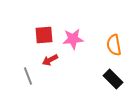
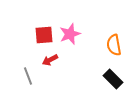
pink star: moved 3 px left, 5 px up; rotated 15 degrees counterclockwise
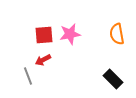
pink star: rotated 10 degrees clockwise
orange semicircle: moved 3 px right, 11 px up
red arrow: moved 7 px left
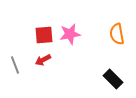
gray line: moved 13 px left, 11 px up
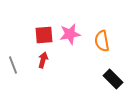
orange semicircle: moved 15 px left, 7 px down
red arrow: rotated 133 degrees clockwise
gray line: moved 2 px left
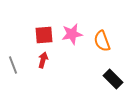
pink star: moved 2 px right
orange semicircle: rotated 10 degrees counterclockwise
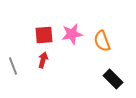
gray line: moved 1 px down
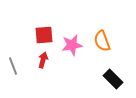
pink star: moved 11 px down
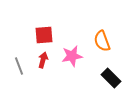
pink star: moved 11 px down
gray line: moved 6 px right
black rectangle: moved 2 px left, 1 px up
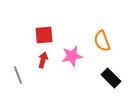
gray line: moved 1 px left, 9 px down
